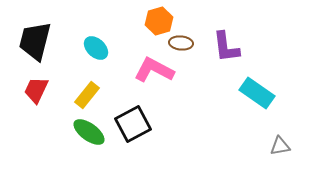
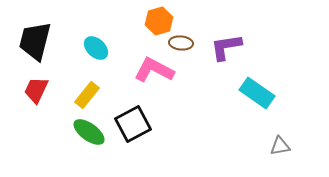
purple L-shape: rotated 88 degrees clockwise
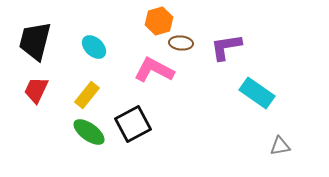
cyan ellipse: moved 2 px left, 1 px up
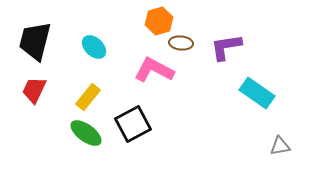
red trapezoid: moved 2 px left
yellow rectangle: moved 1 px right, 2 px down
green ellipse: moved 3 px left, 1 px down
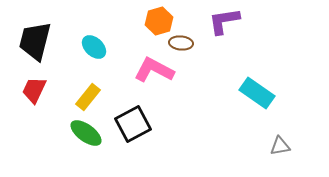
purple L-shape: moved 2 px left, 26 px up
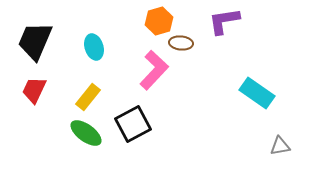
black trapezoid: rotated 9 degrees clockwise
cyan ellipse: rotated 30 degrees clockwise
pink L-shape: rotated 105 degrees clockwise
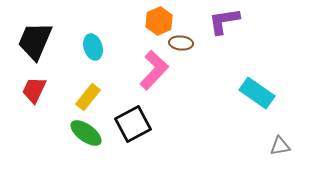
orange hexagon: rotated 8 degrees counterclockwise
cyan ellipse: moved 1 px left
